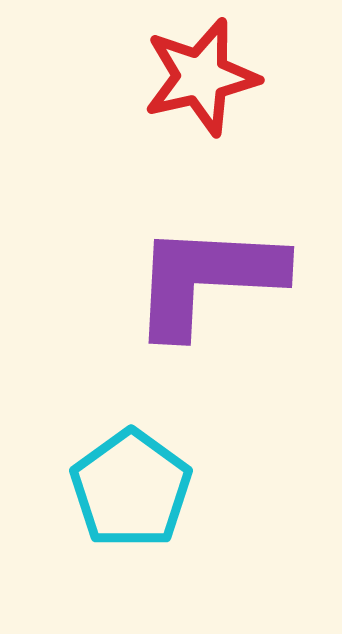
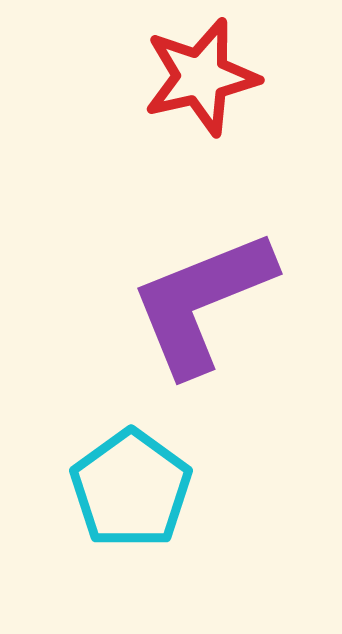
purple L-shape: moved 5 px left, 23 px down; rotated 25 degrees counterclockwise
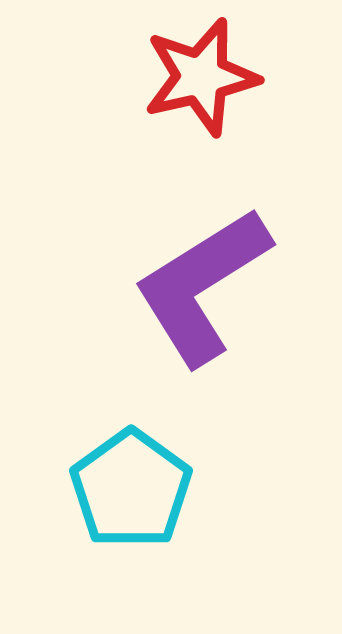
purple L-shape: moved 16 px up; rotated 10 degrees counterclockwise
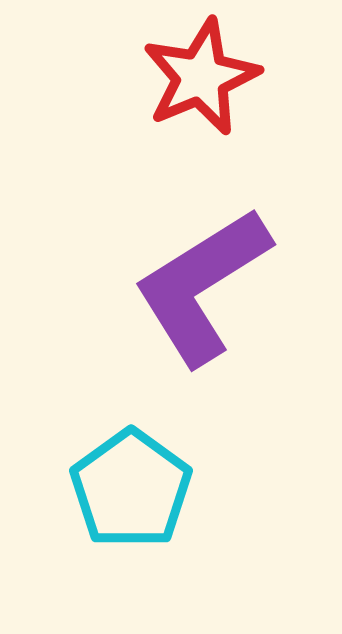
red star: rotated 10 degrees counterclockwise
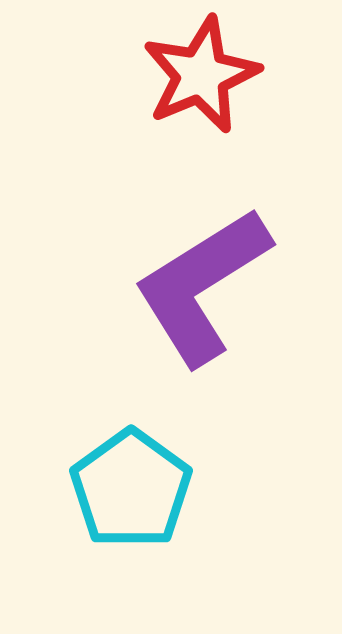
red star: moved 2 px up
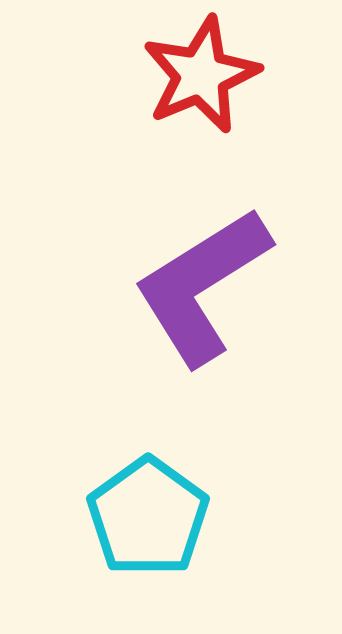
cyan pentagon: moved 17 px right, 28 px down
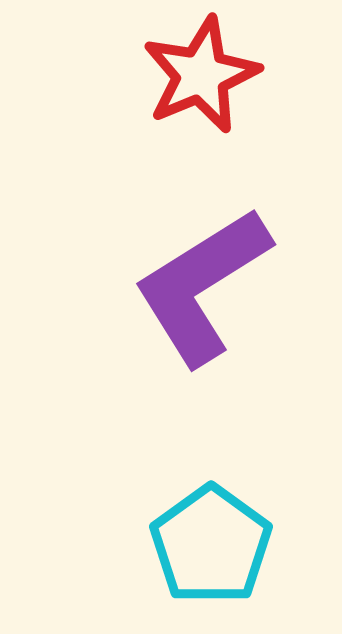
cyan pentagon: moved 63 px right, 28 px down
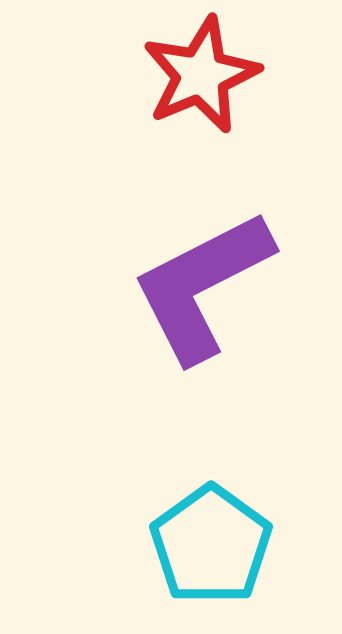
purple L-shape: rotated 5 degrees clockwise
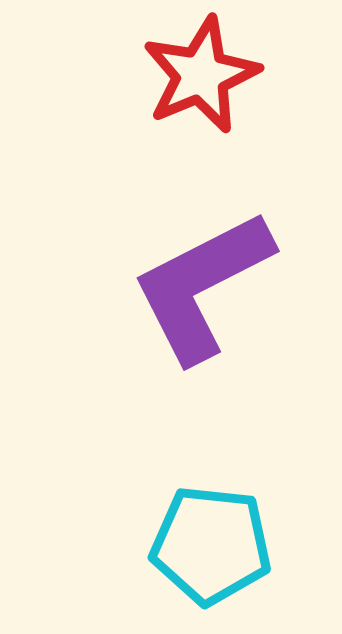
cyan pentagon: rotated 30 degrees counterclockwise
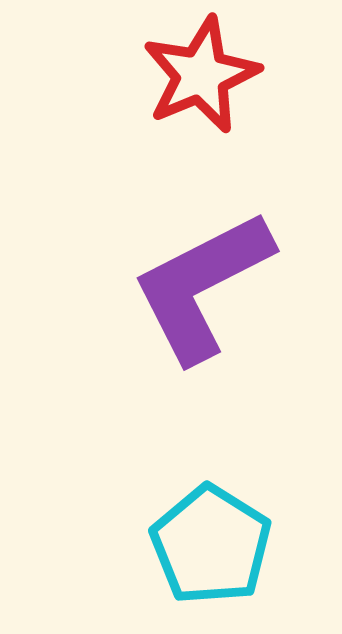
cyan pentagon: rotated 26 degrees clockwise
